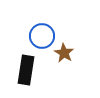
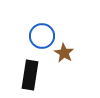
black rectangle: moved 4 px right, 5 px down
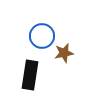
brown star: rotated 30 degrees clockwise
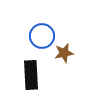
black rectangle: moved 1 px right; rotated 12 degrees counterclockwise
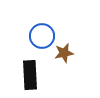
black rectangle: moved 1 px left
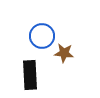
brown star: rotated 18 degrees clockwise
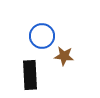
brown star: moved 3 px down
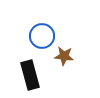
black rectangle: rotated 12 degrees counterclockwise
